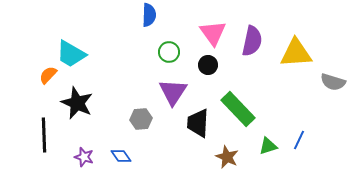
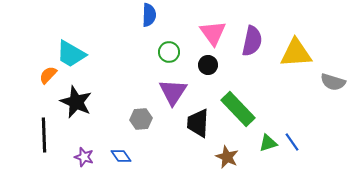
black star: moved 1 px left, 1 px up
blue line: moved 7 px left, 2 px down; rotated 60 degrees counterclockwise
green triangle: moved 3 px up
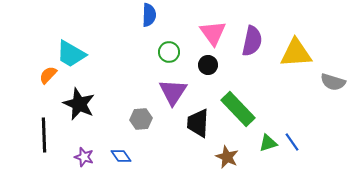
black star: moved 3 px right, 2 px down
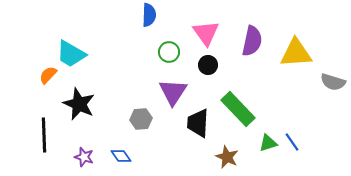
pink triangle: moved 7 px left
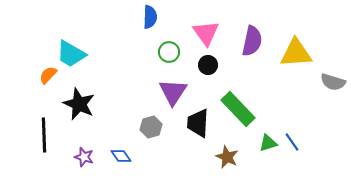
blue semicircle: moved 1 px right, 2 px down
gray hexagon: moved 10 px right, 8 px down; rotated 10 degrees counterclockwise
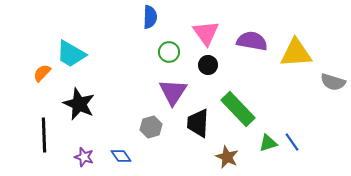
purple semicircle: rotated 92 degrees counterclockwise
orange semicircle: moved 6 px left, 2 px up
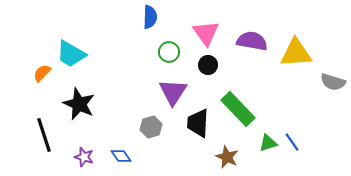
black line: rotated 16 degrees counterclockwise
